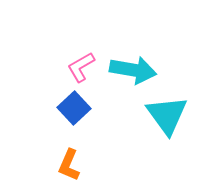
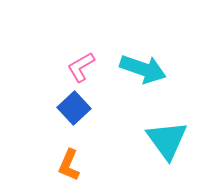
cyan arrow: moved 10 px right, 1 px up; rotated 9 degrees clockwise
cyan triangle: moved 25 px down
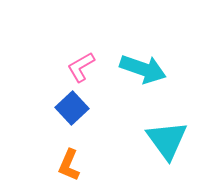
blue square: moved 2 px left
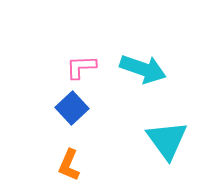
pink L-shape: rotated 28 degrees clockwise
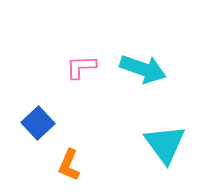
blue square: moved 34 px left, 15 px down
cyan triangle: moved 2 px left, 4 px down
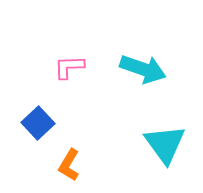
pink L-shape: moved 12 px left
orange L-shape: rotated 8 degrees clockwise
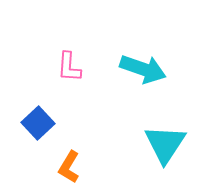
pink L-shape: rotated 84 degrees counterclockwise
cyan triangle: rotated 9 degrees clockwise
orange L-shape: moved 2 px down
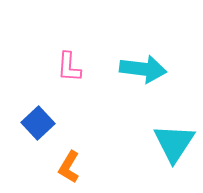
cyan arrow: rotated 12 degrees counterclockwise
cyan triangle: moved 9 px right, 1 px up
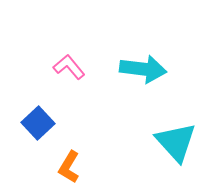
pink L-shape: rotated 136 degrees clockwise
cyan triangle: moved 2 px right, 1 px up; rotated 15 degrees counterclockwise
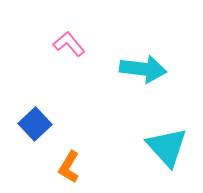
pink L-shape: moved 23 px up
blue square: moved 3 px left, 1 px down
cyan triangle: moved 9 px left, 5 px down
